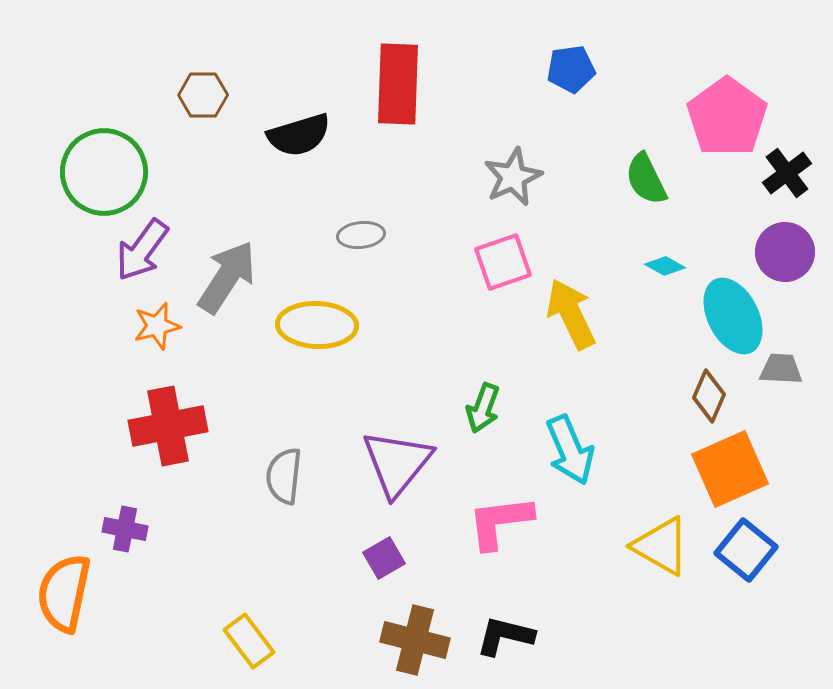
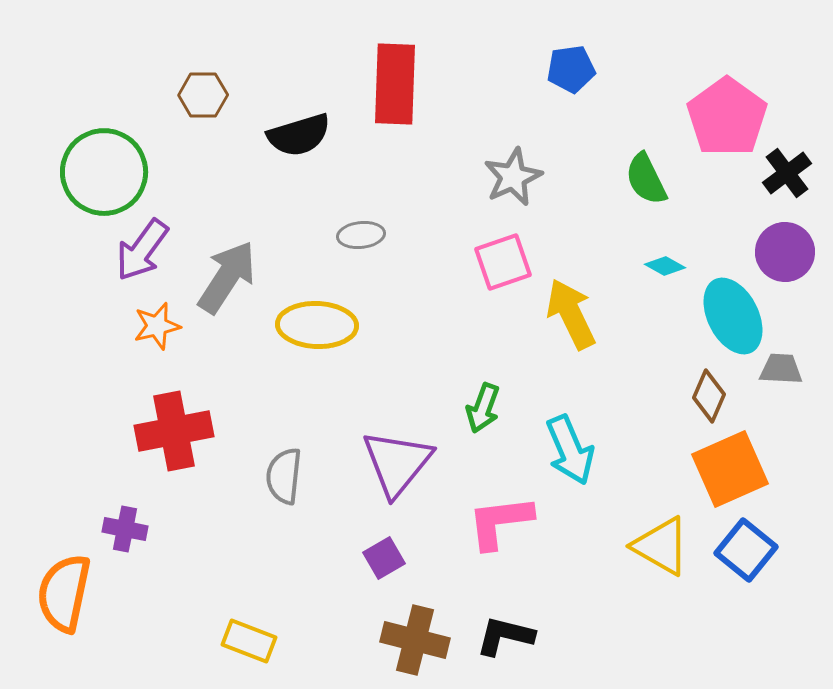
red rectangle: moved 3 px left
red cross: moved 6 px right, 5 px down
yellow rectangle: rotated 32 degrees counterclockwise
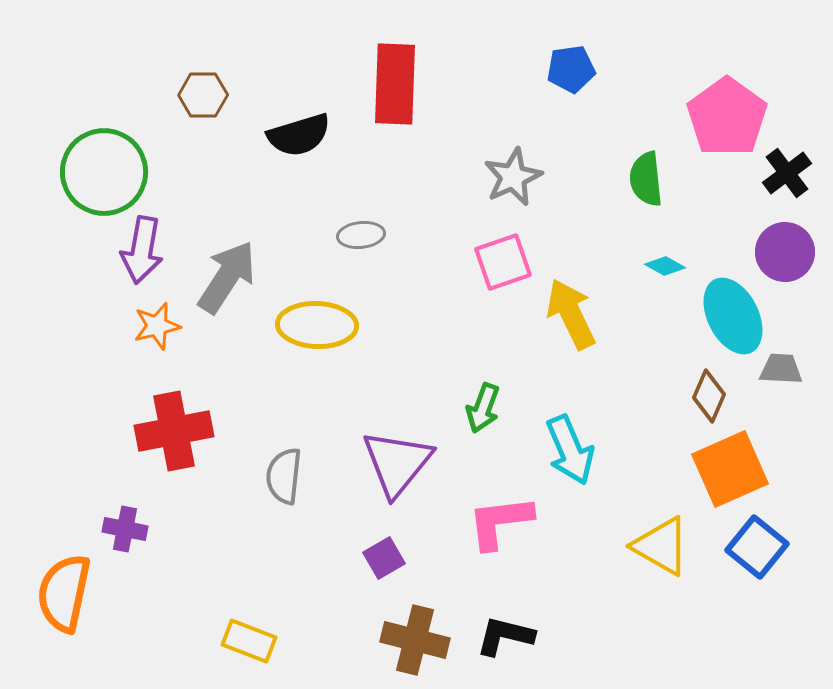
green semicircle: rotated 20 degrees clockwise
purple arrow: rotated 26 degrees counterclockwise
blue square: moved 11 px right, 3 px up
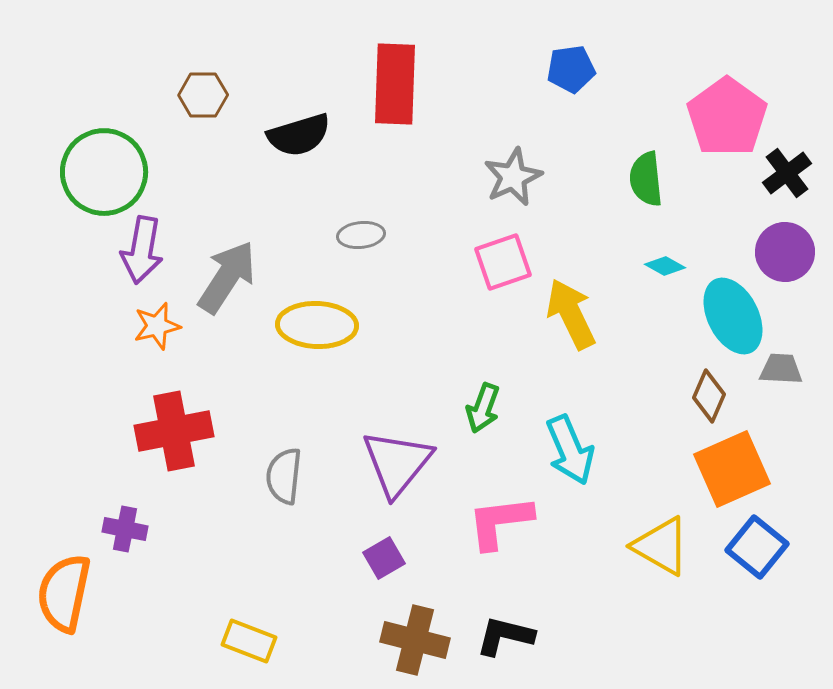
orange square: moved 2 px right
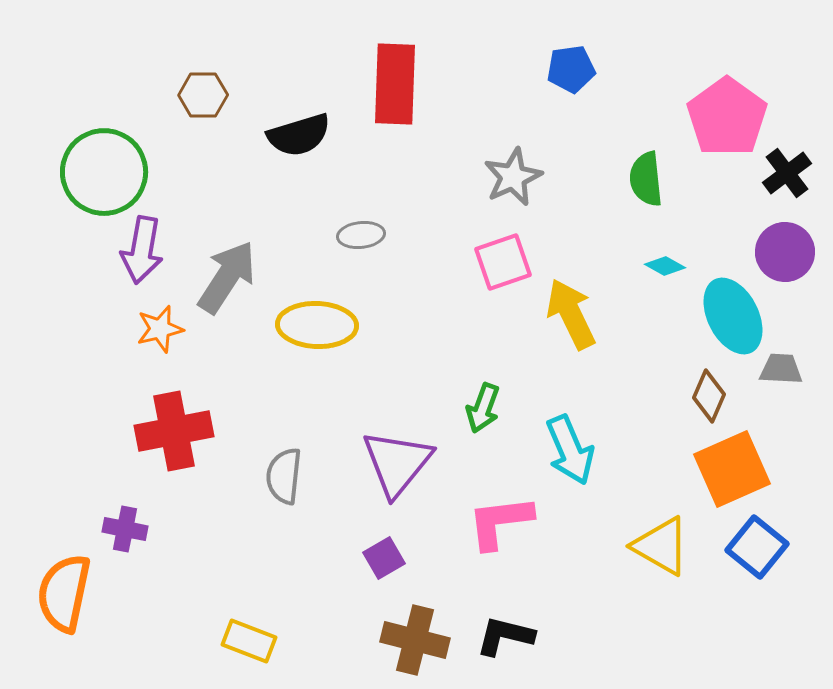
orange star: moved 3 px right, 3 px down
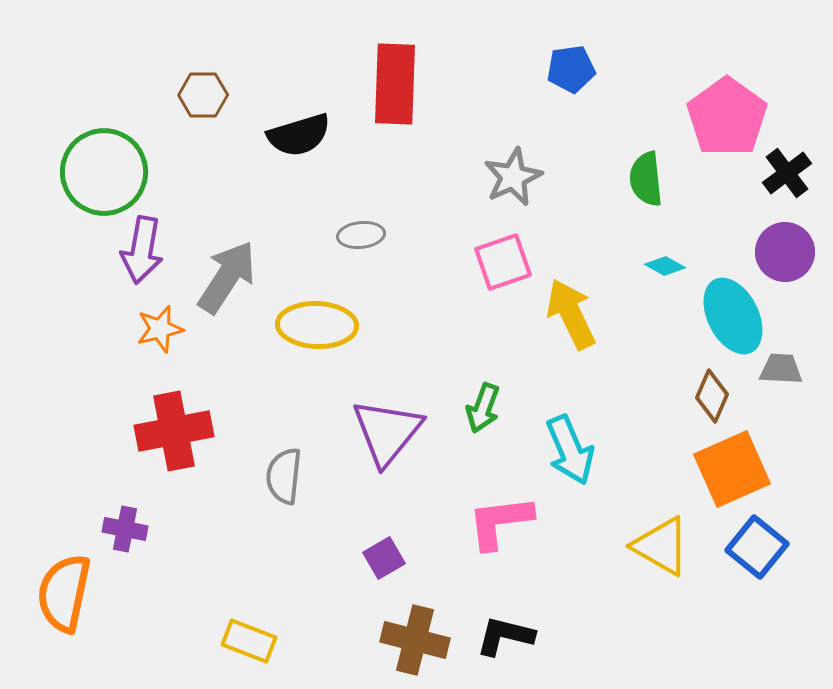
brown diamond: moved 3 px right
purple triangle: moved 10 px left, 31 px up
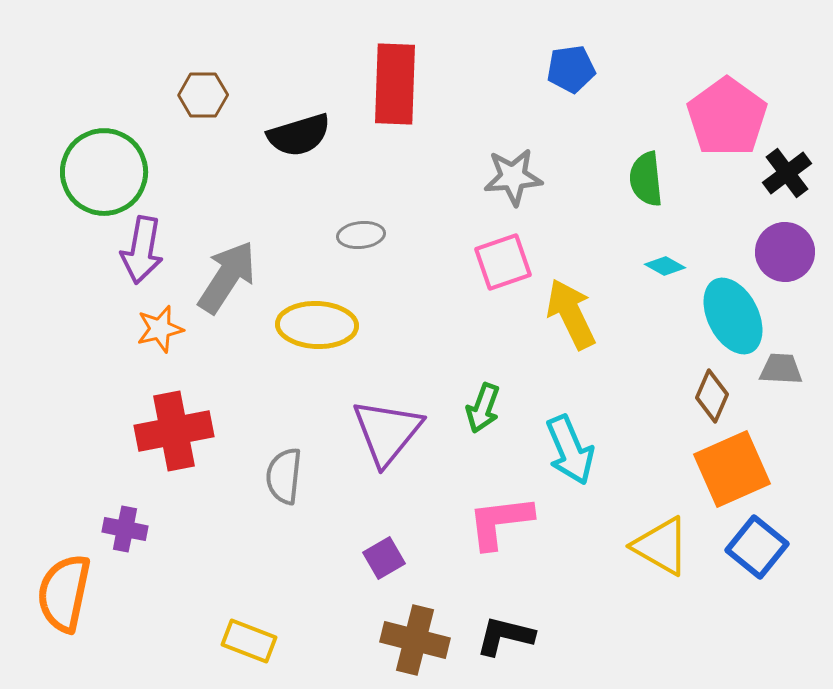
gray star: rotated 20 degrees clockwise
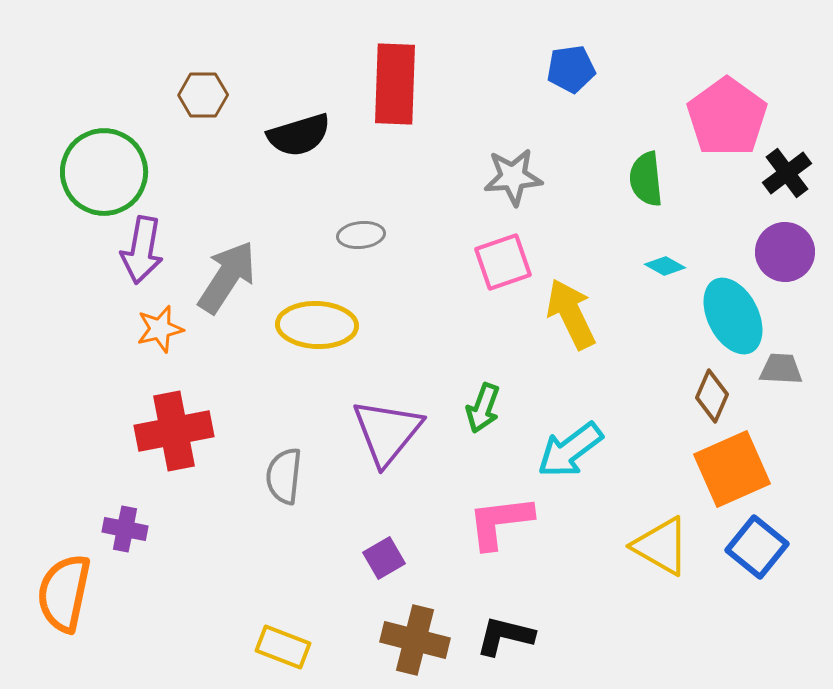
cyan arrow: rotated 76 degrees clockwise
yellow rectangle: moved 34 px right, 6 px down
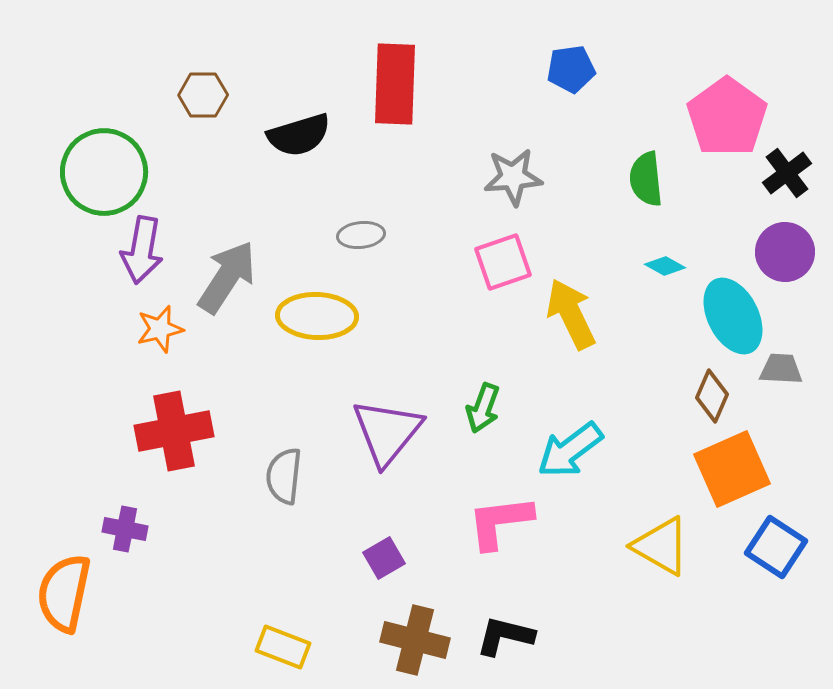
yellow ellipse: moved 9 px up
blue square: moved 19 px right; rotated 6 degrees counterclockwise
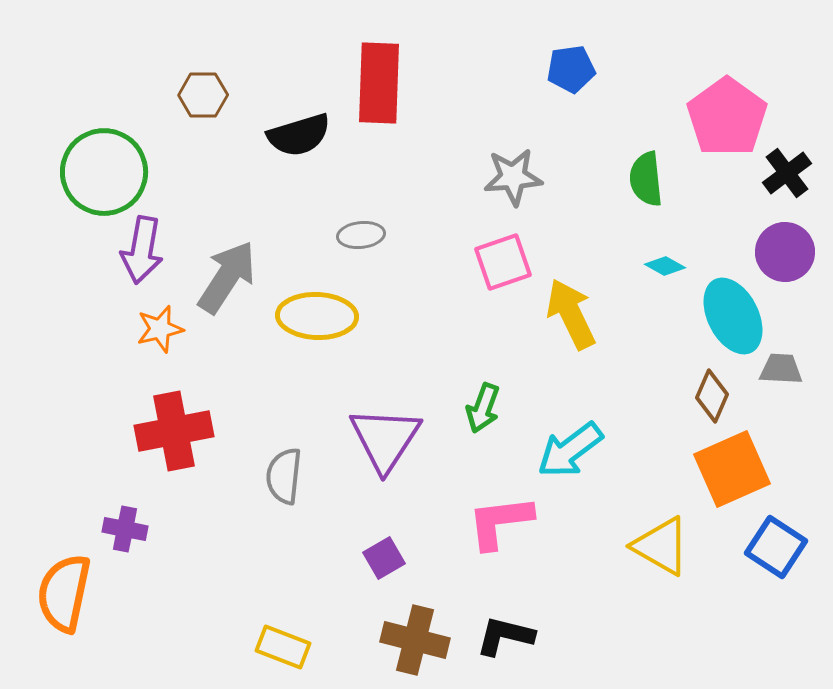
red rectangle: moved 16 px left, 1 px up
purple triangle: moved 2 px left, 7 px down; rotated 6 degrees counterclockwise
